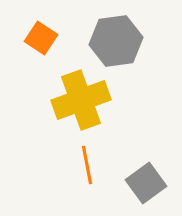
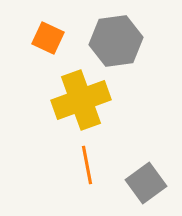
orange square: moved 7 px right; rotated 8 degrees counterclockwise
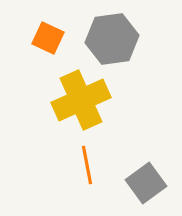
gray hexagon: moved 4 px left, 2 px up
yellow cross: rotated 4 degrees counterclockwise
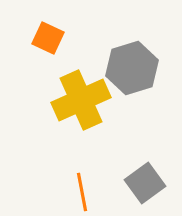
gray hexagon: moved 20 px right, 29 px down; rotated 9 degrees counterclockwise
orange line: moved 5 px left, 27 px down
gray square: moved 1 px left
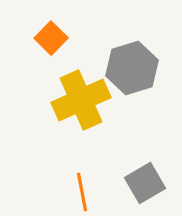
orange square: moved 3 px right; rotated 20 degrees clockwise
gray square: rotated 6 degrees clockwise
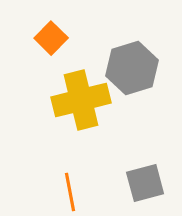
yellow cross: rotated 10 degrees clockwise
gray square: rotated 15 degrees clockwise
orange line: moved 12 px left
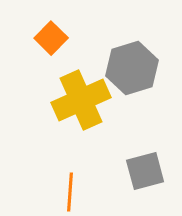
yellow cross: rotated 10 degrees counterclockwise
gray square: moved 12 px up
orange line: rotated 15 degrees clockwise
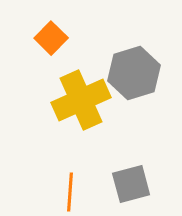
gray hexagon: moved 2 px right, 5 px down
gray square: moved 14 px left, 13 px down
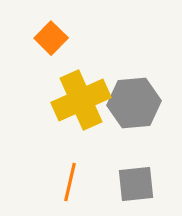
gray hexagon: moved 30 px down; rotated 12 degrees clockwise
gray square: moved 5 px right; rotated 9 degrees clockwise
orange line: moved 10 px up; rotated 9 degrees clockwise
